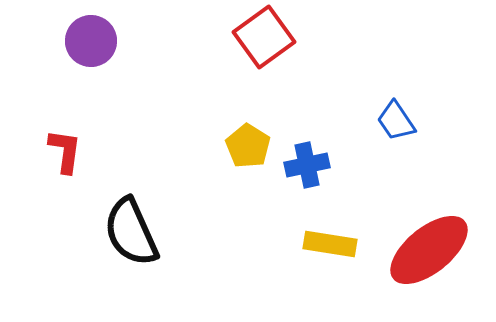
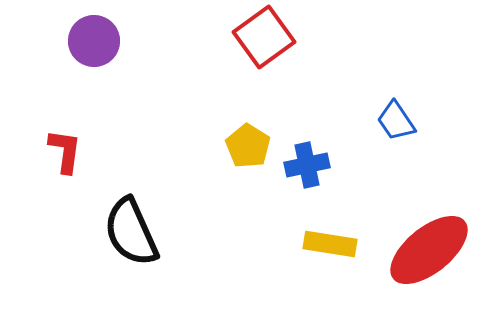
purple circle: moved 3 px right
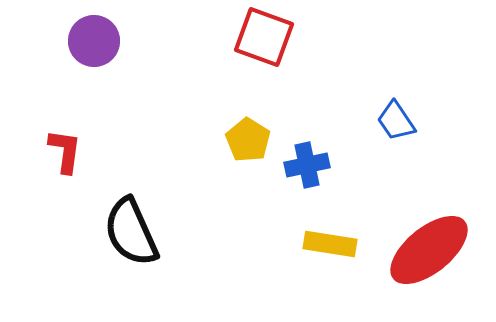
red square: rotated 34 degrees counterclockwise
yellow pentagon: moved 6 px up
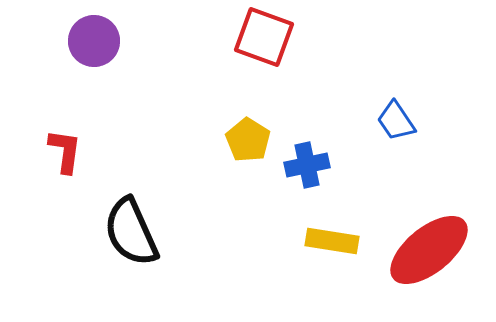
yellow rectangle: moved 2 px right, 3 px up
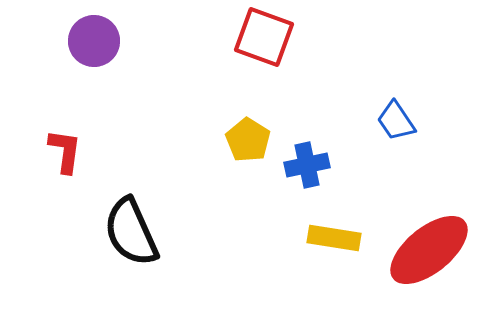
yellow rectangle: moved 2 px right, 3 px up
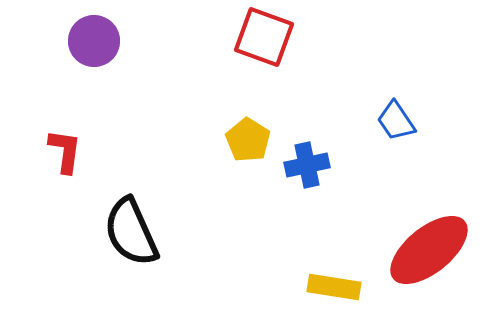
yellow rectangle: moved 49 px down
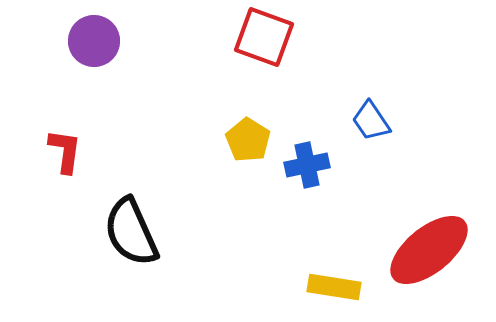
blue trapezoid: moved 25 px left
